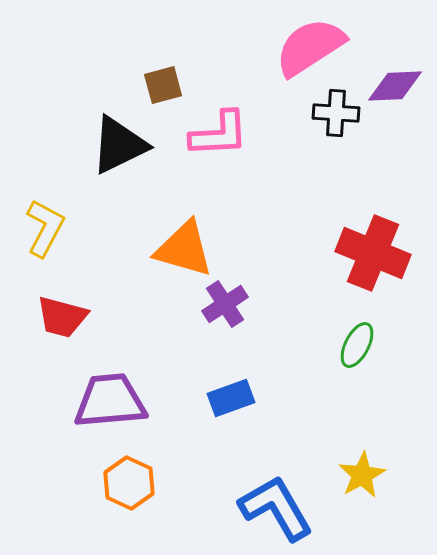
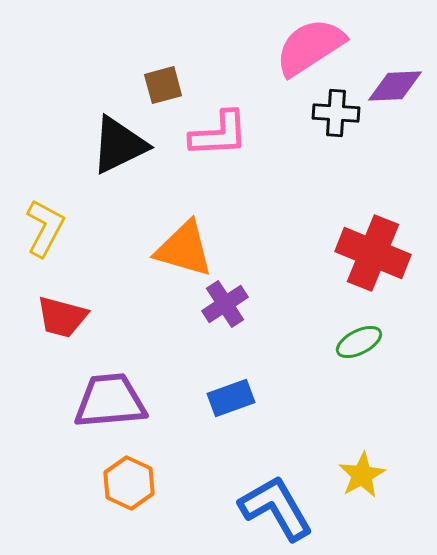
green ellipse: moved 2 px right, 3 px up; rotated 36 degrees clockwise
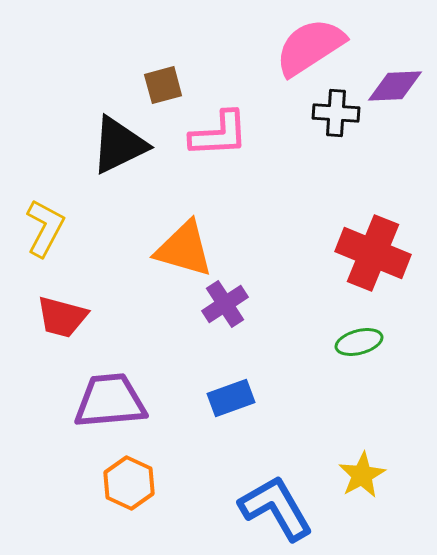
green ellipse: rotated 12 degrees clockwise
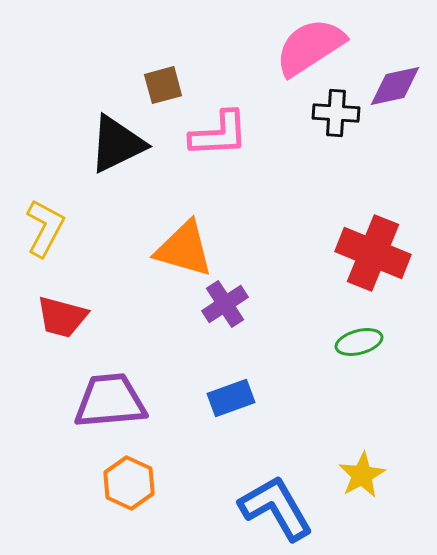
purple diamond: rotated 10 degrees counterclockwise
black triangle: moved 2 px left, 1 px up
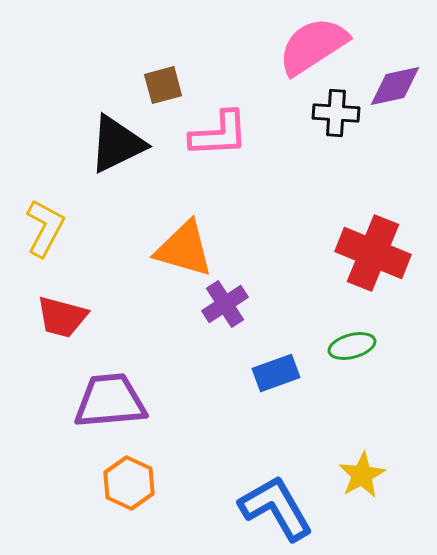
pink semicircle: moved 3 px right, 1 px up
green ellipse: moved 7 px left, 4 px down
blue rectangle: moved 45 px right, 25 px up
